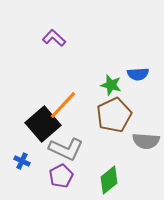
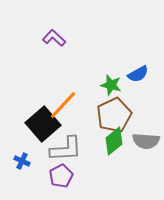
blue semicircle: rotated 25 degrees counterclockwise
gray L-shape: rotated 28 degrees counterclockwise
green diamond: moved 5 px right, 39 px up
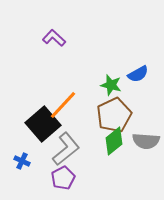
gray L-shape: rotated 36 degrees counterclockwise
purple pentagon: moved 2 px right, 2 px down
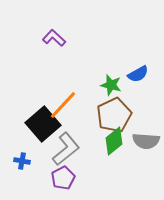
blue cross: rotated 14 degrees counterclockwise
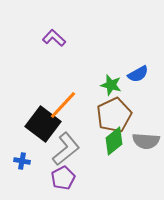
black square: rotated 12 degrees counterclockwise
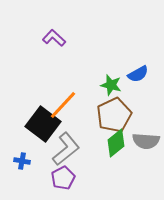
green diamond: moved 2 px right, 2 px down
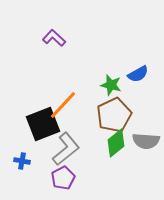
black square: rotated 32 degrees clockwise
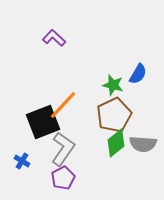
blue semicircle: rotated 30 degrees counterclockwise
green star: moved 2 px right
black square: moved 2 px up
gray semicircle: moved 3 px left, 3 px down
gray L-shape: moved 3 px left; rotated 16 degrees counterclockwise
blue cross: rotated 21 degrees clockwise
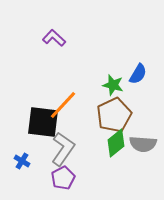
black square: rotated 28 degrees clockwise
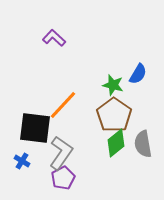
brown pentagon: rotated 12 degrees counterclockwise
black square: moved 8 px left, 6 px down
gray semicircle: rotated 76 degrees clockwise
gray L-shape: moved 2 px left, 4 px down
